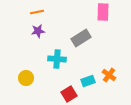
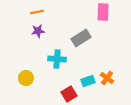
orange cross: moved 2 px left, 3 px down
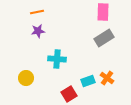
gray rectangle: moved 23 px right
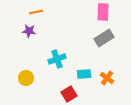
orange line: moved 1 px left
purple star: moved 9 px left; rotated 16 degrees clockwise
cyan cross: rotated 24 degrees counterclockwise
cyan rectangle: moved 4 px left, 7 px up; rotated 16 degrees clockwise
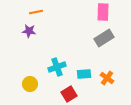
cyan cross: moved 8 px down
yellow circle: moved 4 px right, 6 px down
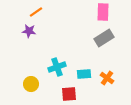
orange line: rotated 24 degrees counterclockwise
yellow circle: moved 1 px right
red square: rotated 28 degrees clockwise
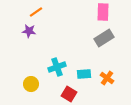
red square: rotated 35 degrees clockwise
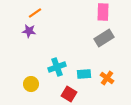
orange line: moved 1 px left, 1 px down
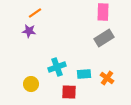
red square: moved 2 px up; rotated 28 degrees counterclockwise
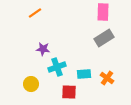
purple star: moved 14 px right, 18 px down
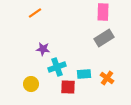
red square: moved 1 px left, 5 px up
